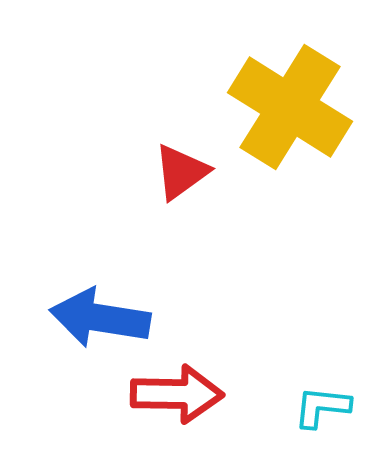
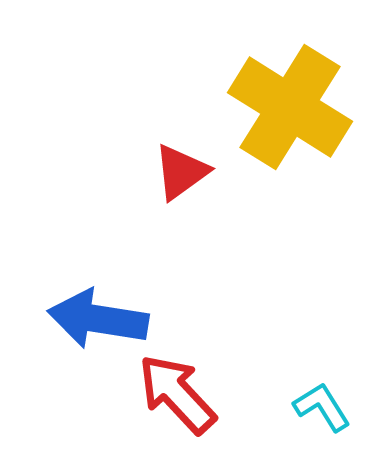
blue arrow: moved 2 px left, 1 px down
red arrow: rotated 134 degrees counterclockwise
cyan L-shape: rotated 52 degrees clockwise
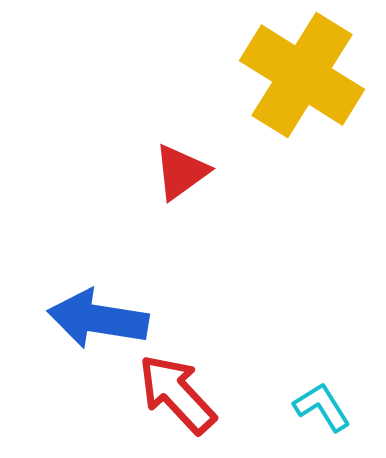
yellow cross: moved 12 px right, 32 px up
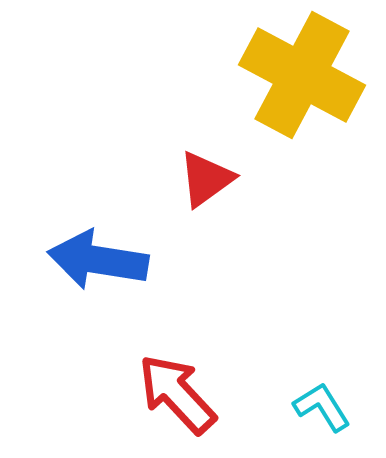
yellow cross: rotated 4 degrees counterclockwise
red triangle: moved 25 px right, 7 px down
blue arrow: moved 59 px up
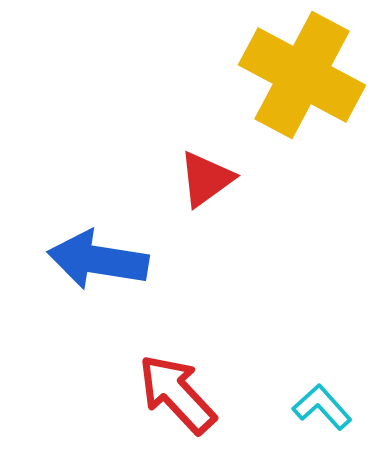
cyan L-shape: rotated 10 degrees counterclockwise
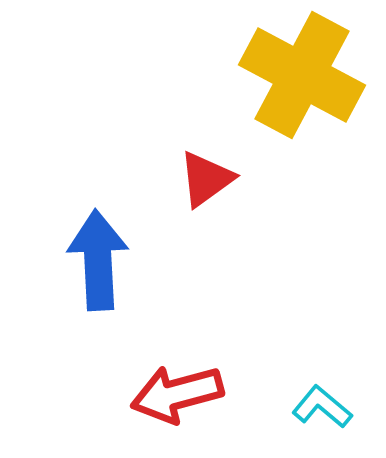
blue arrow: rotated 78 degrees clockwise
red arrow: rotated 62 degrees counterclockwise
cyan L-shape: rotated 8 degrees counterclockwise
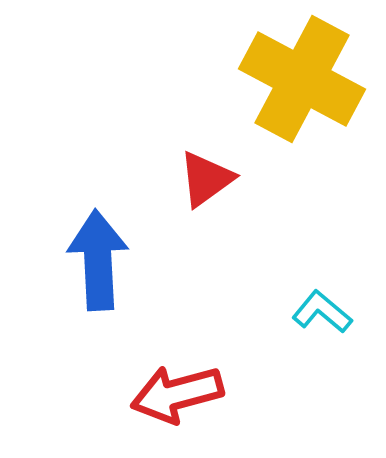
yellow cross: moved 4 px down
cyan L-shape: moved 95 px up
